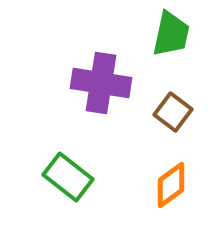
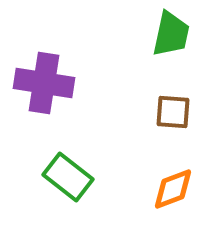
purple cross: moved 57 px left
brown square: rotated 33 degrees counterclockwise
orange diamond: moved 2 px right, 4 px down; rotated 15 degrees clockwise
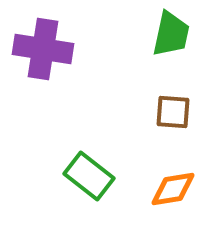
purple cross: moved 1 px left, 34 px up
green rectangle: moved 21 px right, 1 px up
orange diamond: rotated 12 degrees clockwise
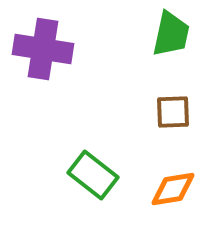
brown square: rotated 6 degrees counterclockwise
green rectangle: moved 4 px right, 1 px up
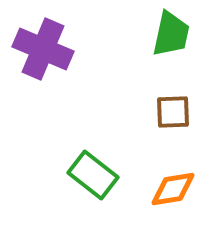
purple cross: rotated 14 degrees clockwise
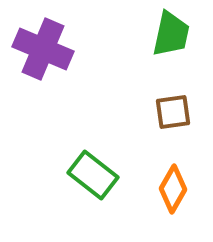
brown square: rotated 6 degrees counterclockwise
orange diamond: rotated 51 degrees counterclockwise
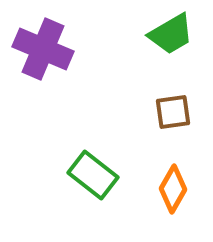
green trapezoid: rotated 48 degrees clockwise
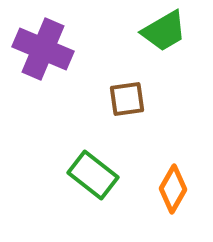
green trapezoid: moved 7 px left, 3 px up
brown square: moved 46 px left, 13 px up
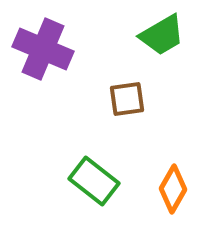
green trapezoid: moved 2 px left, 4 px down
green rectangle: moved 1 px right, 6 px down
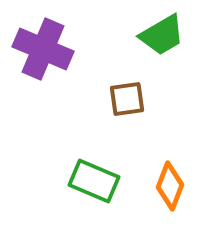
green rectangle: rotated 15 degrees counterclockwise
orange diamond: moved 3 px left, 3 px up; rotated 9 degrees counterclockwise
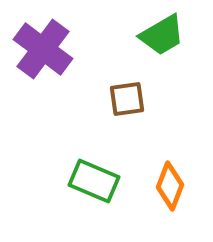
purple cross: rotated 14 degrees clockwise
